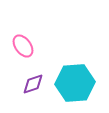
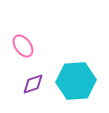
cyan hexagon: moved 1 px right, 2 px up
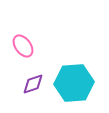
cyan hexagon: moved 2 px left, 2 px down
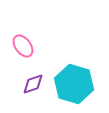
cyan hexagon: moved 1 px down; rotated 21 degrees clockwise
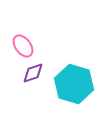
purple diamond: moved 11 px up
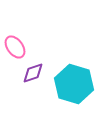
pink ellipse: moved 8 px left, 1 px down
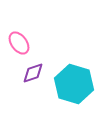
pink ellipse: moved 4 px right, 4 px up
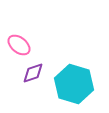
pink ellipse: moved 2 px down; rotated 15 degrees counterclockwise
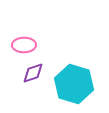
pink ellipse: moved 5 px right; rotated 40 degrees counterclockwise
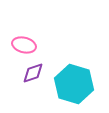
pink ellipse: rotated 15 degrees clockwise
